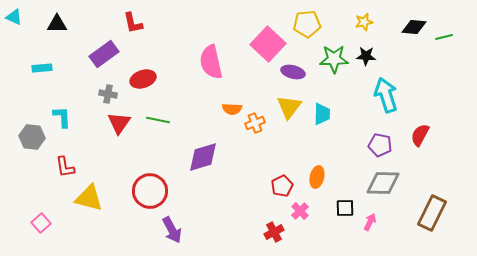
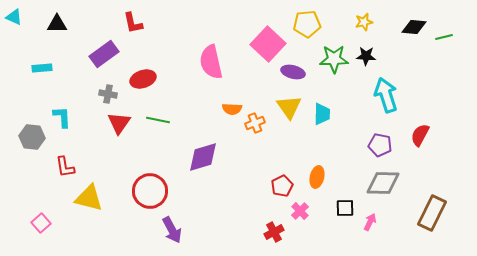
yellow triangle at (289, 107): rotated 12 degrees counterclockwise
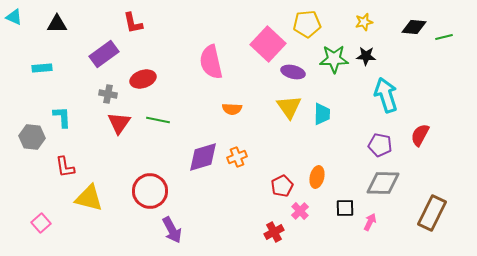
orange cross at (255, 123): moved 18 px left, 34 px down
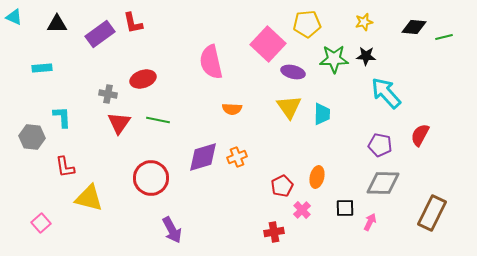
purple rectangle at (104, 54): moved 4 px left, 20 px up
cyan arrow at (386, 95): moved 2 px up; rotated 24 degrees counterclockwise
red circle at (150, 191): moved 1 px right, 13 px up
pink cross at (300, 211): moved 2 px right, 1 px up
red cross at (274, 232): rotated 18 degrees clockwise
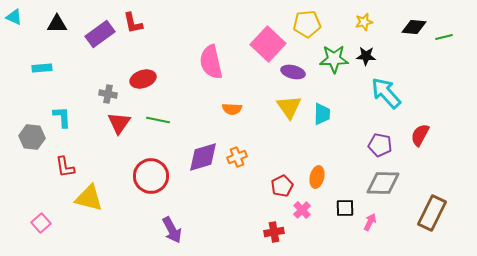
red circle at (151, 178): moved 2 px up
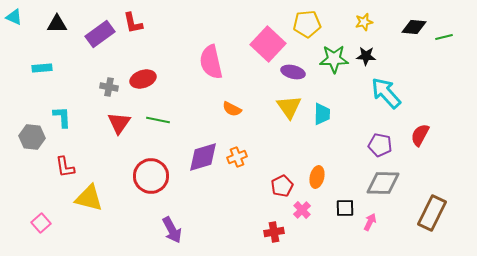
gray cross at (108, 94): moved 1 px right, 7 px up
orange semicircle at (232, 109): rotated 24 degrees clockwise
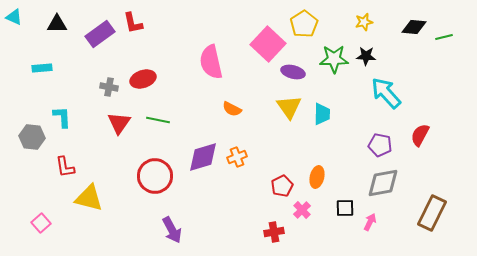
yellow pentagon at (307, 24): moved 3 px left; rotated 28 degrees counterclockwise
red circle at (151, 176): moved 4 px right
gray diamond at (383, 183): rotated 12 degrees counterclockwise
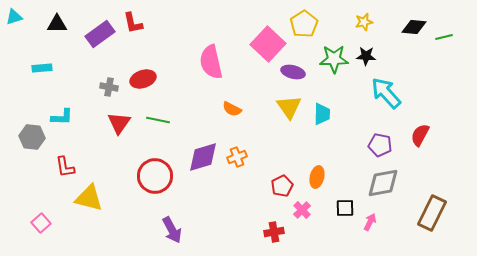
cyan triangle at (14, 17): rotated 42 degrees counterclockwise
cyan L-shape at (62, 117): rotated 95 degrees clockwise
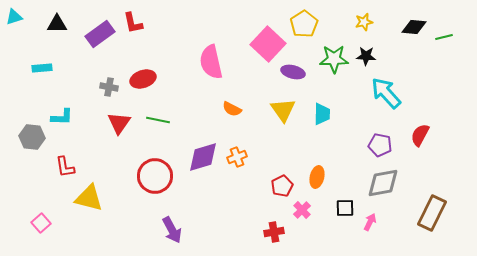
yellow triangle at (289, 107): moved 6 px left, 3 px down
